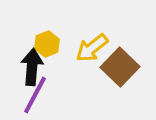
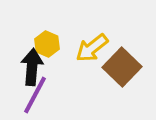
yellow hexagon: rotated 15 degrees counterclockwise
brown square: moved 2 px right
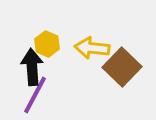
yellow arrow: rotated 44 degrees clockwise
black arrow: rotated 9 degrees counterclockwise
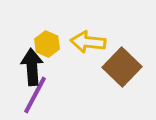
yellow arrow: moved 4 px left, 6 px up
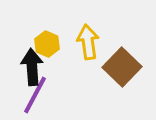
yellow arrow: rotated 76 degrees clockwise
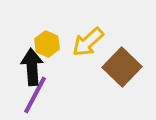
yellow arrow: rotated 124 degrees counterclockwise
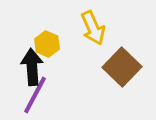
yellow arrow: moved 5 px right, 14 px up; rotated 72 degrees counterclockwise
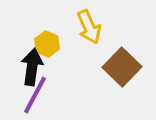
yellow arrow: moved 4 px left, 1 px up
black arrow: rotated 12 degrees clockwise
